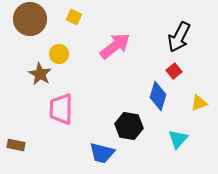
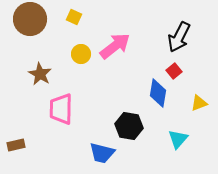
yellow circle: moved 22 px right
blue diamond: moved 3 px up; rotated 8 degrees counterclockwise
brown rectangle: rotated 24 degrees counterclockwise
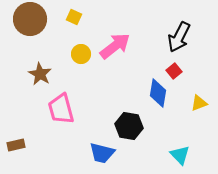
pink trapezoid: rotated 16 degrees counterclockwise
cyan triangle: moved 2 px right, 16 px down; rotated 25 degrees counterclockwise
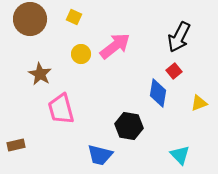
blue trapezoid: moved 2 px left, 2 px down
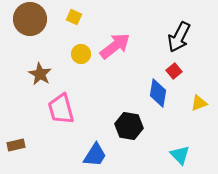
blue trapezoid: moved 5 px left; rotated 72 degrees counterclockwise
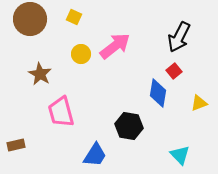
pink trapezoid: moved 3 px down
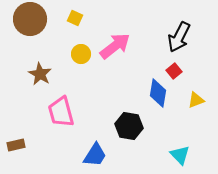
yellow square: moved 1 px right, 1 px down
yellow triangle: moved 3 px left, 3 px up
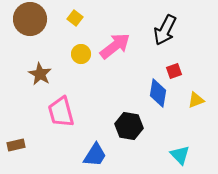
yellow square: rotated 14 degrees clockwise
black arrow: moved 14 px left, 7 px up
red square: rotated 21 degrees clockwise
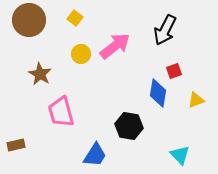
brown circle: moved 1 px left, 1 px down
